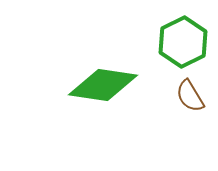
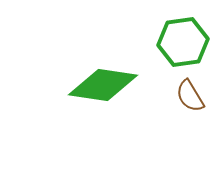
green hexagon: rotated 18 degrees clockwise
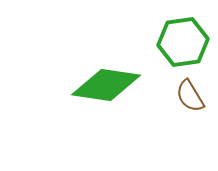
green diamond: moved 3 px right
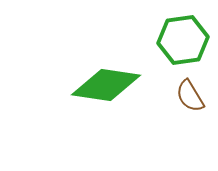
green hexagon: moved 2 px up
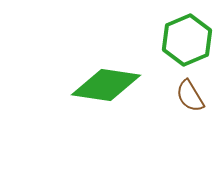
green hexagon: moved 4 px right; rotated 15 degrees counterclockwise
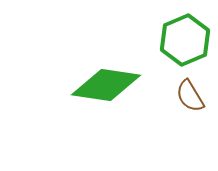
green hexagon: moved 2 px left
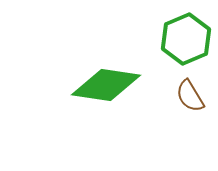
green hexagon: moved 1 px right, 1 px up
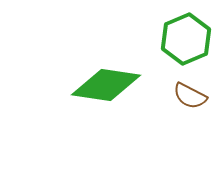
brown semicircle: rotated 32 degrees counterclockwise
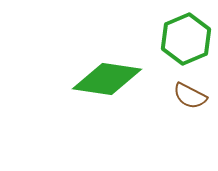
green diamond: moved 1 px right, 6 px up
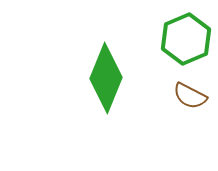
green diamond: moved 1 px left, 1 px up; rotated 76 degrees counterclockwise
